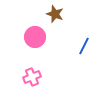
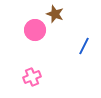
pink circle: moved 7 px up
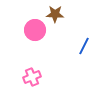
brown star: rotated 18 degrees counterclockwise
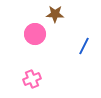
pink circle: moved 4 px down
pink cross: moved 2 px down
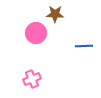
pink circle: moved 1 px right, 1 px up
blue line: rotated 60 degrees clockwise
